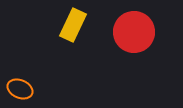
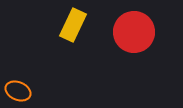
orange ellipse: moved 2 px left, 2 px down
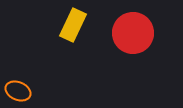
red circle: moved 1 px left, 1 px down
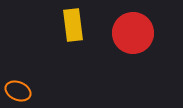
yellow rectangle: rotated 32 degrees counterclockwise
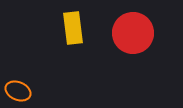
yellow rectangle: moved 3 px down
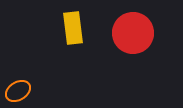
orange ellipse: rotated 55 degrees counterclockwise
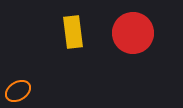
yellow rectangle: moved 4 px down
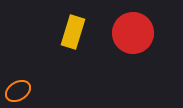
yellow rectangle: rotated 24 degrees clockwise
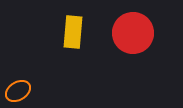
yellow rectangle: rotated 12 degrees counterclockwise
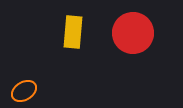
orange ellipse: moved 6 px right
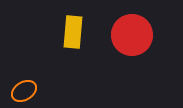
red circle: moved 1 px left, 2 px down
